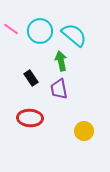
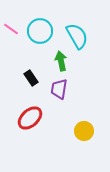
cyan semicircle: moved 3 px right, 1 px down; rotated 20 degrees clockwise
purple trapezoid: rotated 20 degrees clockwise
red ellipse: rotated 45 degrees counterclockwise
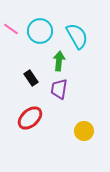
green arrow: moved 2 px left; rotated 18 degrees clockwise
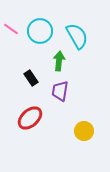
purple trapezoid: moved 1 px right, 2 px down
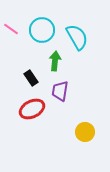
cyan circle: moved 2 px right, 1 px up
cyan semicircle: moved 1 px down
green arrow: moved 4 px left
red ellipse: moved 2 px right, 9 px up; rotated 15 degrees clockwise
yellow circle: moved 1 px right, 1 px down
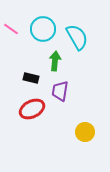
cyan circle: moved 1 px right, 1 px up
black rectangle: rotated 42 degrees counterclockwise
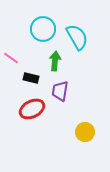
pink line: moved 29 px down
